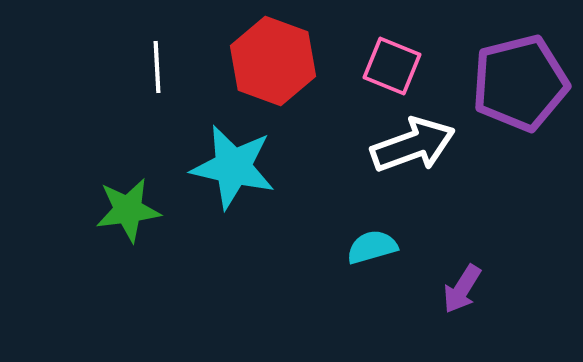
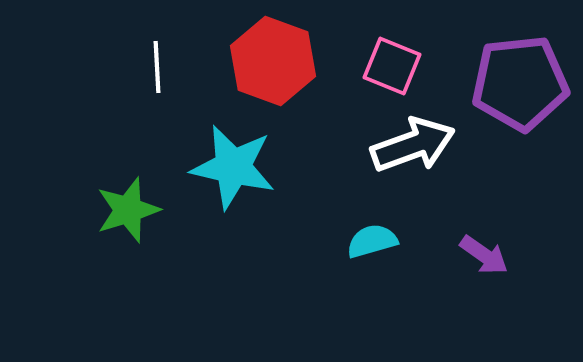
purple pentagon: rotated 8 degrees clockwise
green star: rotated 10 degrees counterclockwise
cyan semicircle: moved 6 px up
purple arrow: moved 22 px right, 34 px up; rotated 87 degrees counterclockwise
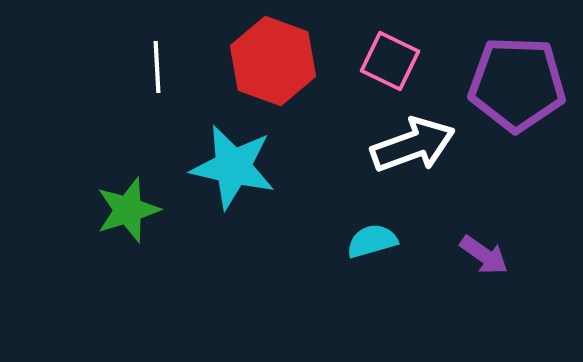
pink square: moved 2 px left, 5 px up; rotated 4 degrees clockwise
purple pentagon: moved 3 px left, 1 px down; rotated 8 degrees clockwise
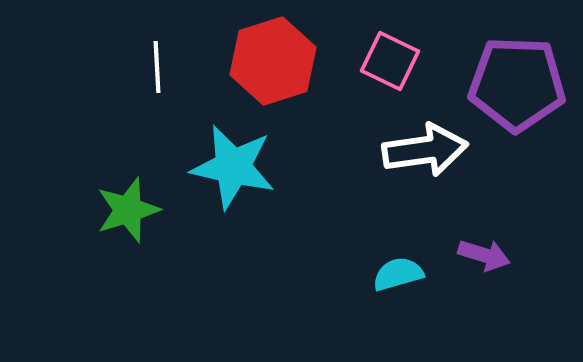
red hexagon: rotated 22 degrees clockwise
white arrow: moved 12 px right, 5 px down; rotated 12 degrees clockwise
cyan semicircle: moved 26 px right, 33 px down
purple arrow: rotated 18 degrees counterclockwise
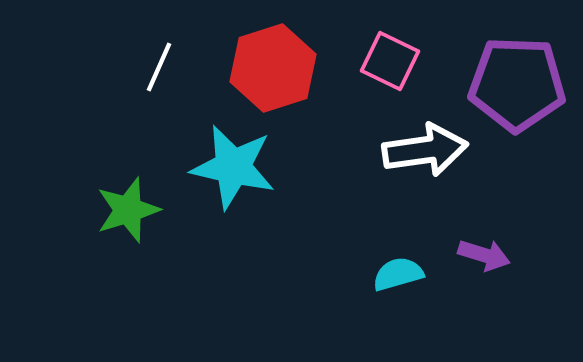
red hexagon: moved 7 px down
white line: moved 2 px right; rotated 27 degrees clockwise
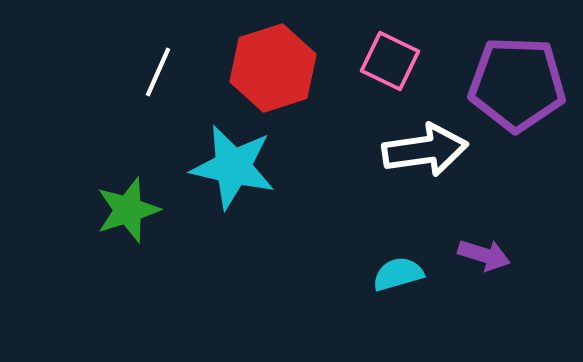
white line: moved 1 px left, 5 px down
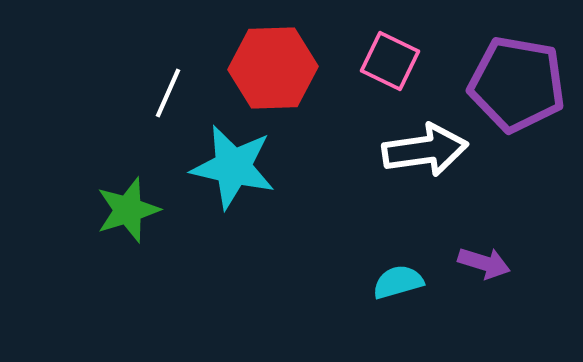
red hexagon: rotated 16 degrees clockwise
white line: moved 10 px right, 21 px down
purple pentagon: rotated 8 degrees clockwise
purple arrow: moved 8 px down
cyan semicircle: moved 8 px down
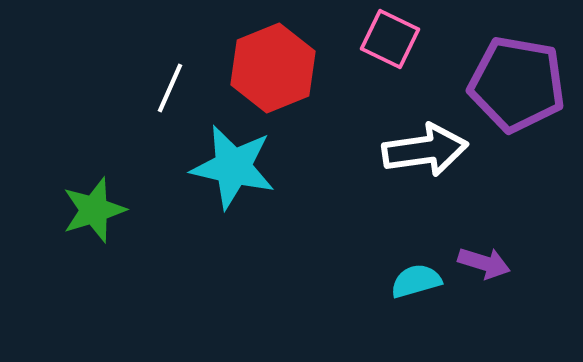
pink square: moved 22 px up
red hexagon: rotated 20 degrees counterclockwise
white line: moved 2 px right, 5 px up
green star: moved 34 px left
cyan semicircle: moved 18 px right, 1 px up
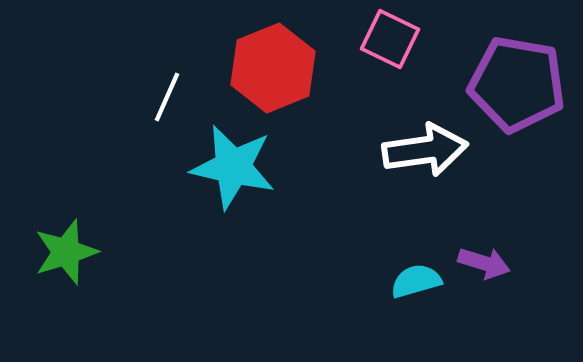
white line: moved 3 px left, 9 px down
green star: moved 28 px left, 42 px down
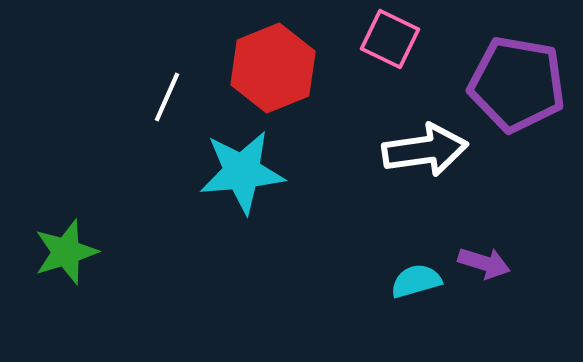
cyan star: moved 9 px right, 5 px down; rotated 18 degrees counterclockwise
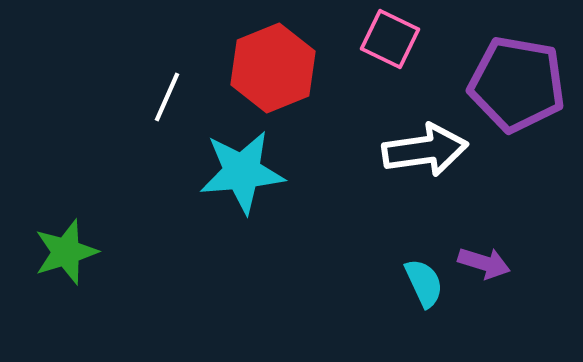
cyan semicircle: moved 8 px right, 2 px down; rotated 81 degrees clockwise
